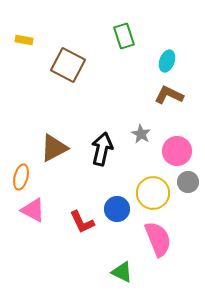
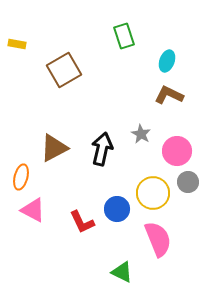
yellow rectangle: moved 7 px left, 4 px down
brown square: moved 4 px left, 5 px down; rotated 32 degrees clockwise
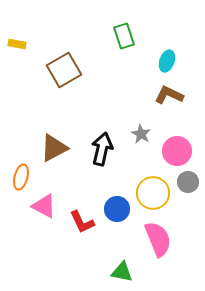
pink triangle: moved 11 px right, 4 px up
green triangle: rotated 15 degrees counterclockwise
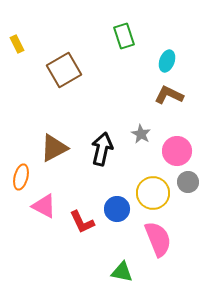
yellow rectangle: rotated 54 degrees clockwise
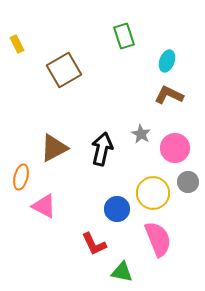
pink circle: moved 2 px left, 3 px up
red L-shape: moved 12 px right, 22 px down
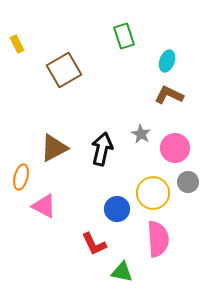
pink semicircle: rotated 18 degrees clockwise
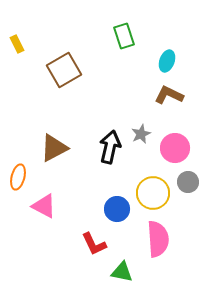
gray star: rotated 18 degrees clockwise
black arrow: moved 8 px right, 2 px up
orange ellipse: moved 3 px left
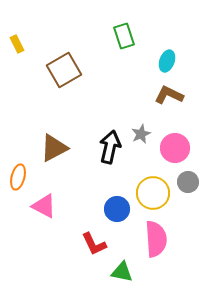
pink semicircle: moved 2 px left
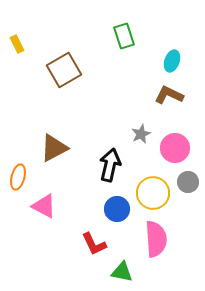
cyan ellipse: moved 5 px right
black arrow: moved 18 px down
